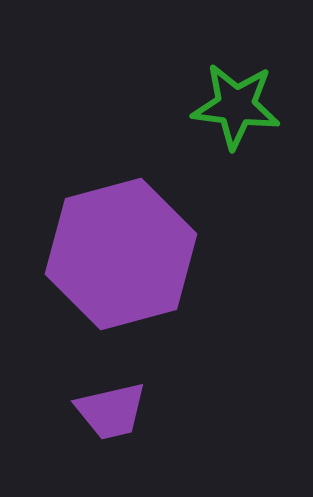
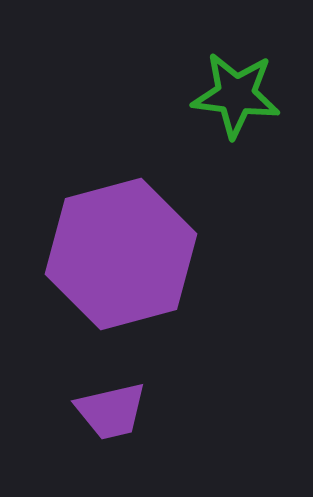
green star: moved 11 px up
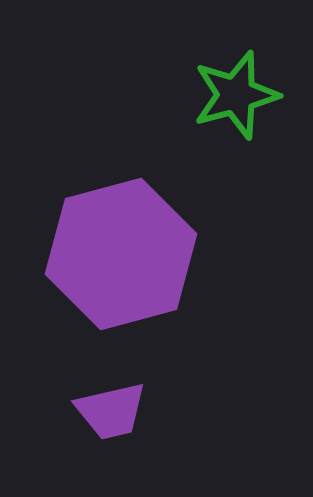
green star: rotated 22 degrees counterclockwise
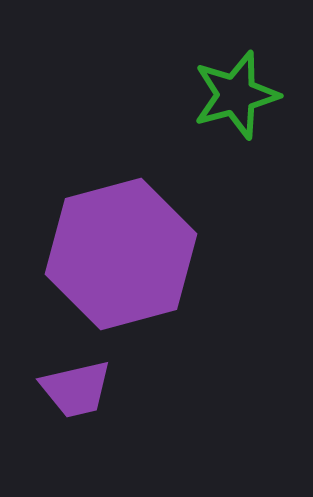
purple trapezoid: moved 35 px left, 22 px up
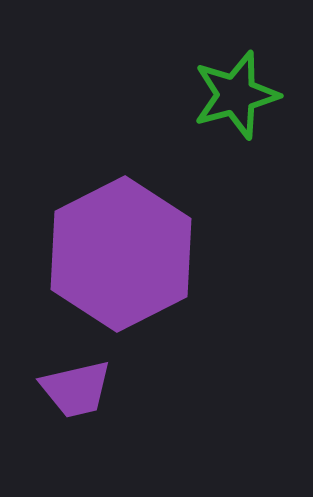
purple hexagon: rotated 12 degrees counterclockwise
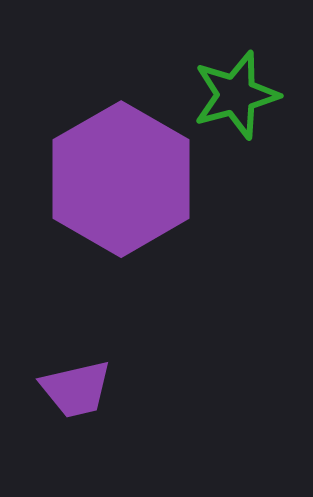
purple hexagon: moved 75 px up; rotated 3 degrees counterclockwise
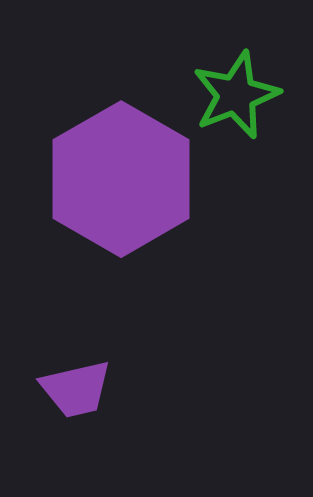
green star: rotated 6 degrees counterclockwise
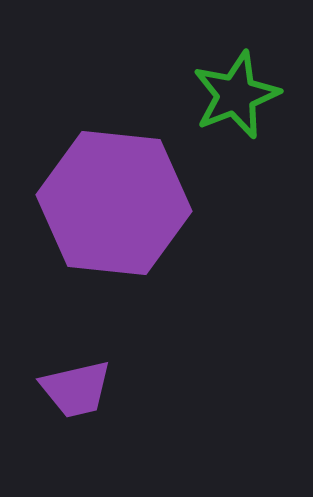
purple hexagon: moved 7 px left, 24 px down; rotated 24 degrees counterclockwise
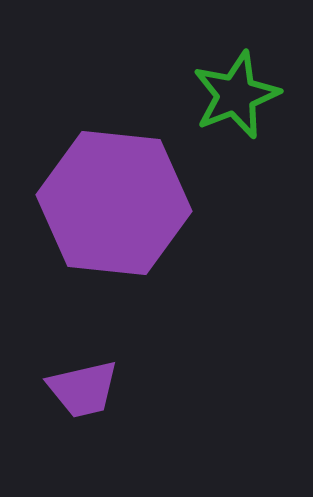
purple trapezoid: moved 7 px right
